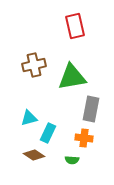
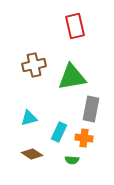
cyan rectangle: moved 11 px right, 1 px up
brown diamond: moved 2 px left, 1 px up
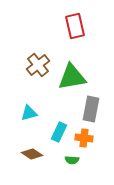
brown cross: moved 4 px right; rotated 25 degrees counterclockwise
cyan triangle: moved 5 px up
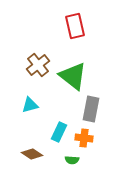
green triangle: moved 1 px right, 1 px up; rotated 48 degrees clockwise
cyan triangle: moved 1 px right, 8 px up
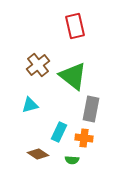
brown diamond: moved 6 px right
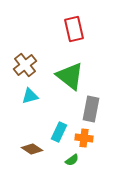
red rectangle: moved 1 px left, 3 px down
brown cross: moved 13 px left
green triangle: moved 3 px left
cyan triangle: moved 9 px up
brown diamond: moved 6 px left, 5 px up
green semicircle: rotated 40 degrees counterclockwise
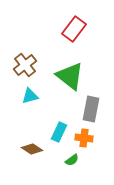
red rectangle: rotated 50 degrees clockwise
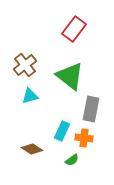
cyan rectangle: moved 3 px right, 1 px up
